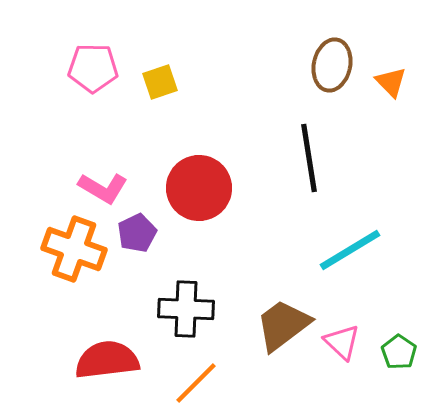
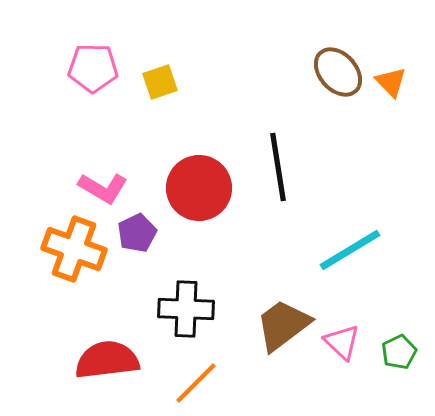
brown ellipse: moved 6 px right, 7 px down; rotated 54 degrees counterclockwise
black line: moved 31 px left, 9 px down
green pentagon: rotated 12 degrees clockwise
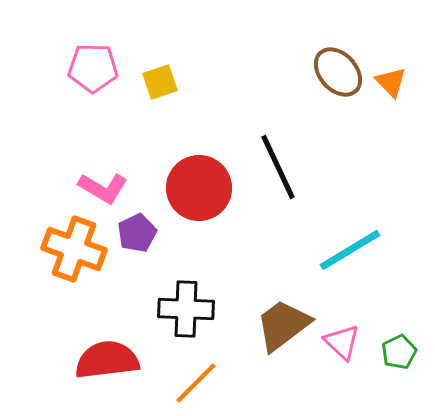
black line: rotated 16 degrees counterclockwise
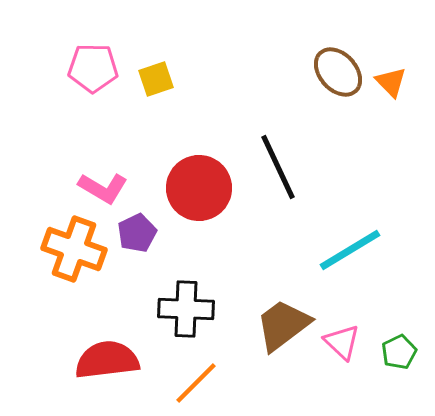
yellow square: moved 4 px left, 3 px up
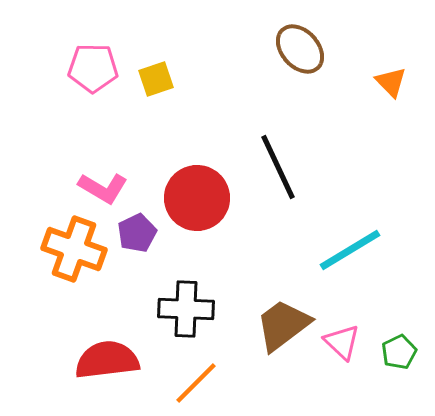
brown ellipse: moved 38 px left, 23 px up
red circle: moved 2 px left, 10 px down
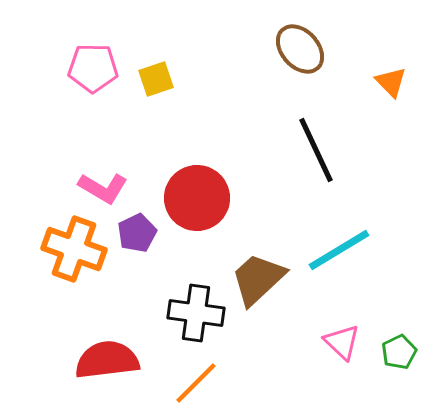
black line: moved 38 px right, 17 px up
cyan line: moved 11 px left
black cross: moved 10 px right, 4 px down; rotated 6 degrees clockwise
brown trapezoid: moved 25 px left, 46 px up; rotated 6 degrees counterclockwise
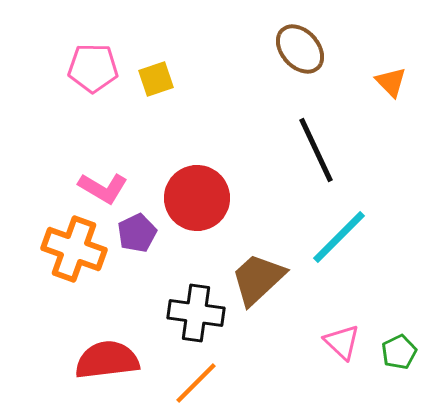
cyan line: moved 13 px up; rotated 14 degrees counterclockwise
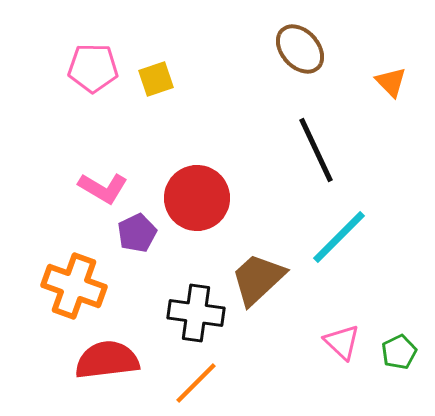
orange cross: moved 37 px down
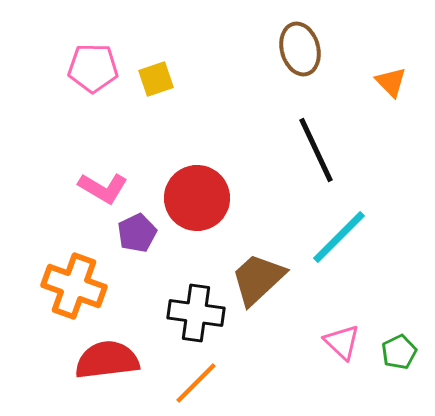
brown ellipse: rotated 27 degrees clockwise
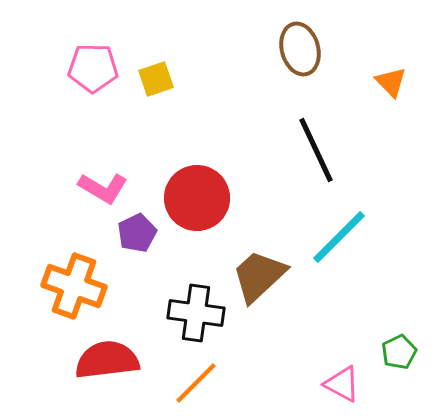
brown trapezoid: moved 1 px right, 3 px up
pink triangle: moved 42 px down; rotated 15 degrees counterclockwise
